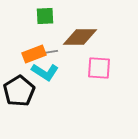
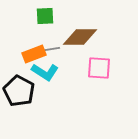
gray line: moved 2 px right, 3 px up
black pentagon: rotated 12 degrees counterclockwise
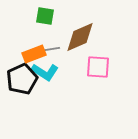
green square: rotated 12 degrees clockwise
brown diamond: rotated 24 degrees counterclockwise
pink square: moved 1 px left, 1 px up
black pentagon: moved 3 px right, 12 px up; rotated 20 degrees clockwise
